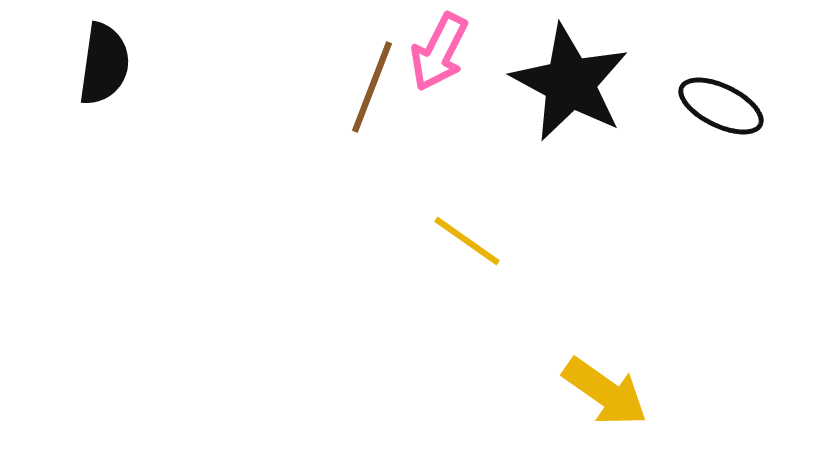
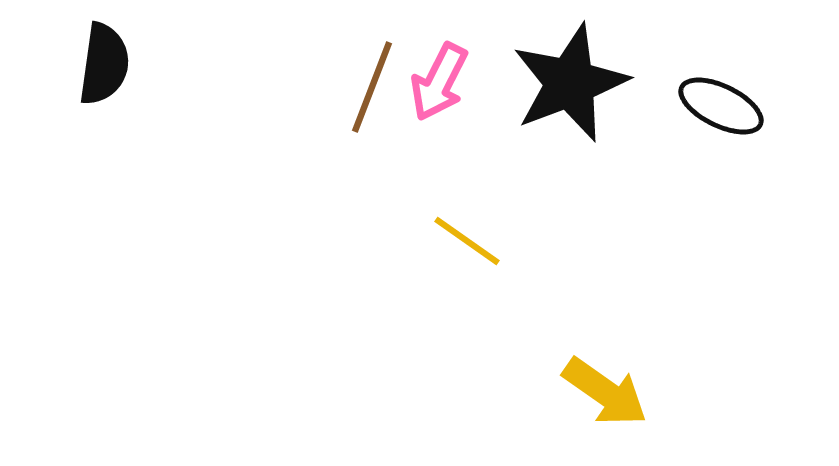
pink arrow: moved 30 px down
black star: rotated 23 degrees clockwise
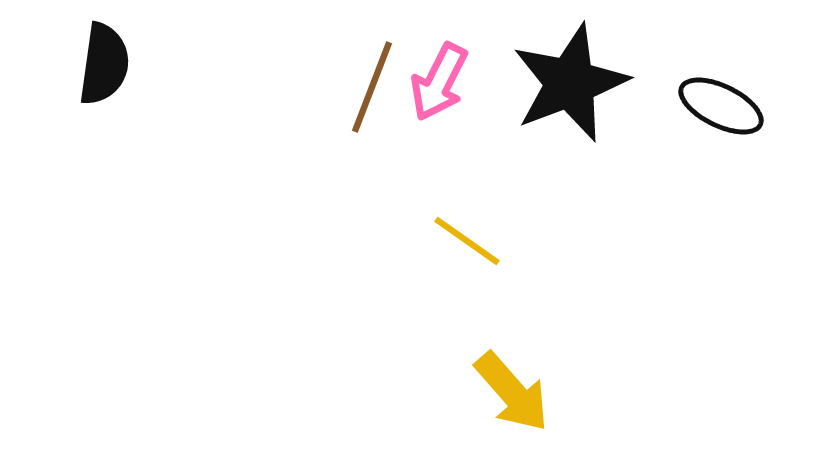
yellow arrow: moved 93 px left; rotated 14 degrees clockwise
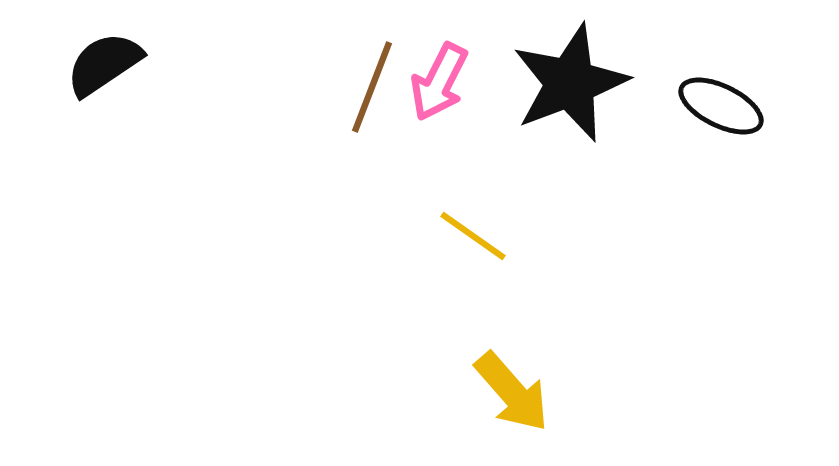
black semicircle: rotated 132 degrees counterclockwise
yellow line: moved 6 px right, 5 px up
